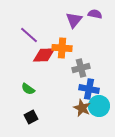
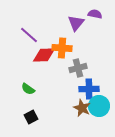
purple triangle: moved 2 px right, 3 px down
gray cross: moved 3 px left
blue cross: rotated 12 degrees counterclockwise
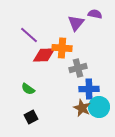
cyan circle: moved 1 px down
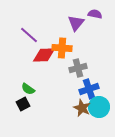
blue cross: rotated 18 degrees counterclockwise
black square: moved 8 px left, 13 px up
